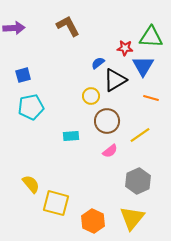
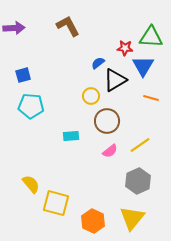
cyan pentagon: moved 1 px up; rotated 15 degrees clockwise
yellow line: moved 10 px down
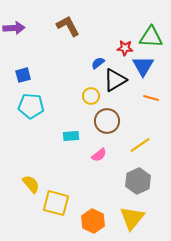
pink semicircle: moved 11 px left, 4 px down
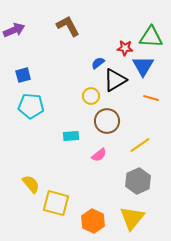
purple arrow: moved 2 px down; rotated 20 degrees counterclockwise
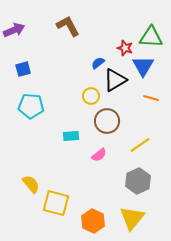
red star: rotated 14 degrees clockwise
blue square: moved 6 px up
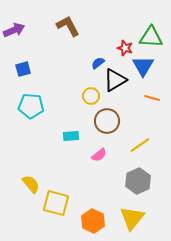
orange line: moved 1 px right
